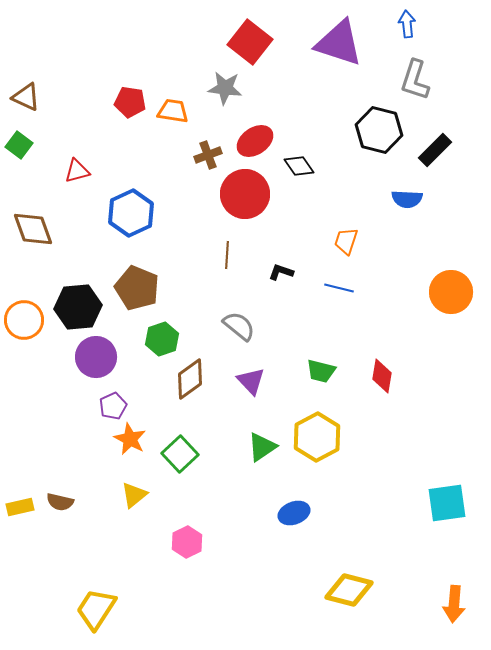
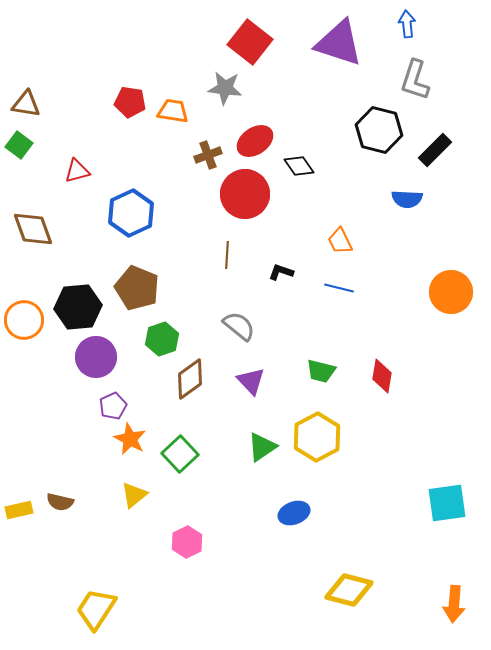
brown triangle at (26, 97): moved 7 px down; rotated 16 degrees counterclockwise
orange trapezoid at (346, 241): moved 6 px left; rotated 44 degrees counterclockwise
yellow rectangle at (20, 507): moved 1 px left, 3 px down
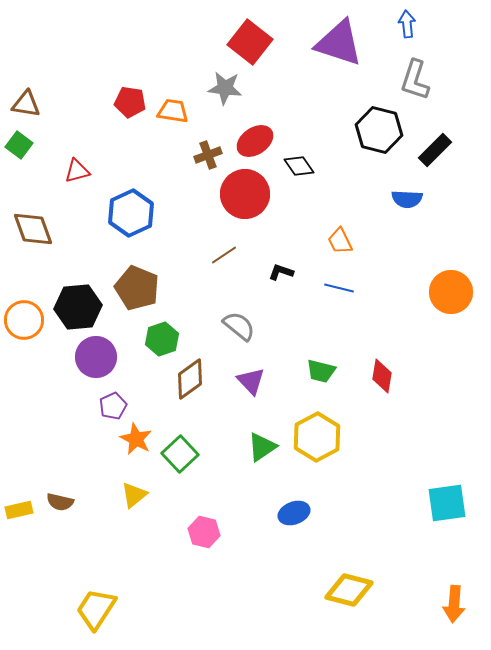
brown line at (227, 255): moved 3 px left; rotated 52 degrees clockwise
orange star at (130, 439): moved 6 px right
pink hexagon at (187, 542): moved 17 px right, 10 px up; rotated 20 degrees counterclockwise
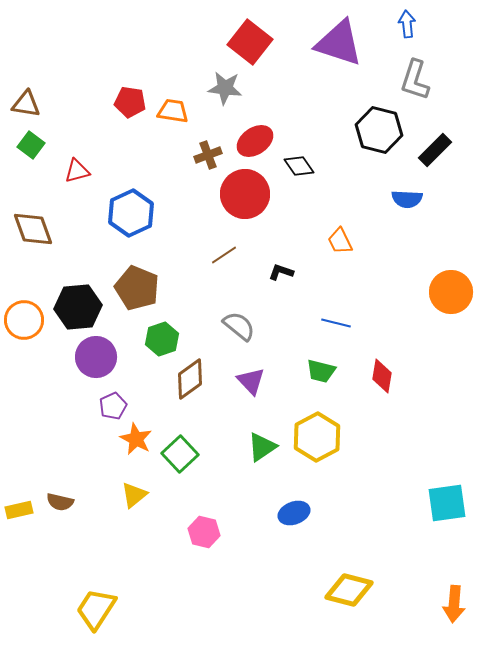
green square at (19, 145): moved 12 px right
blue line at (339, 288): moved 3 px left, 35 px down
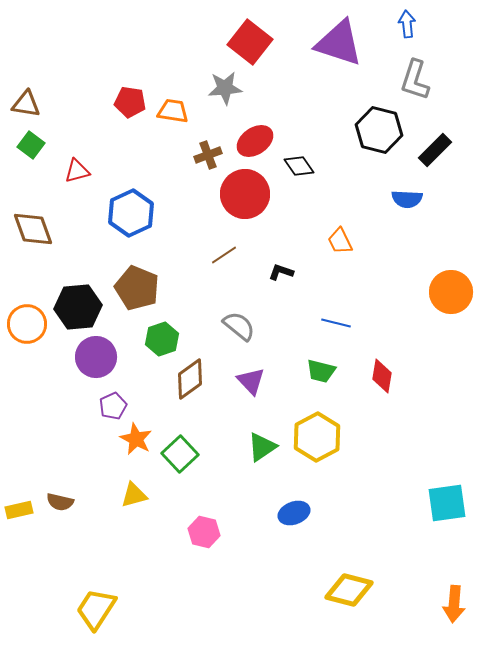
gray star at (225, 88): rotated 12 degrees counterclockwise
orange circle at (24, 320): moved 3 px right, 4 px down
yellow triangle at (134, 495): rotated 24 degrees clockwise
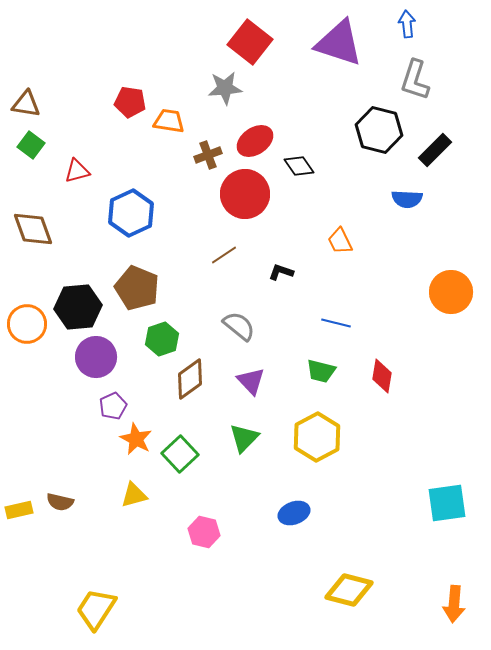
orange trapezoid at (173, 111): moved 4 px left, 10 px down
green triangle at (262, 447): moved 18 px left, 9 px up; rotated 12 degrees counterclockwise
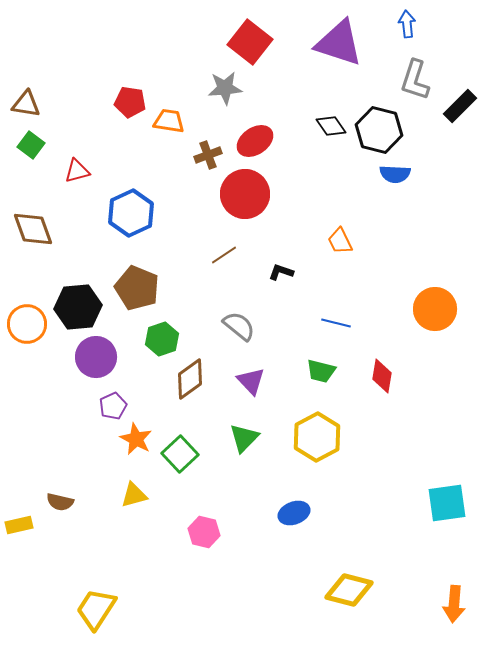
black rectangle at (435, 150): moved 25 px right, 44 px up
black diamond at (299, 166): moved 32 px right, 40 px up
blue semicircle at (407, 199): moved 12 px left, 25 px up
orange circle at (451, 292): moved 16 px left, 17 px down
yellow rectangle at (19, 510): moved 15 px down
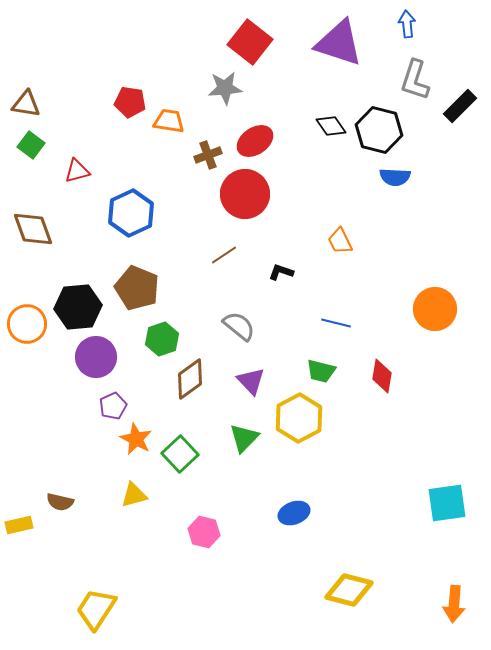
blue semicircle at (395, 174): moved 3 px down
yellow hexagon at (317, 437): moved 18 px left, 19 px up
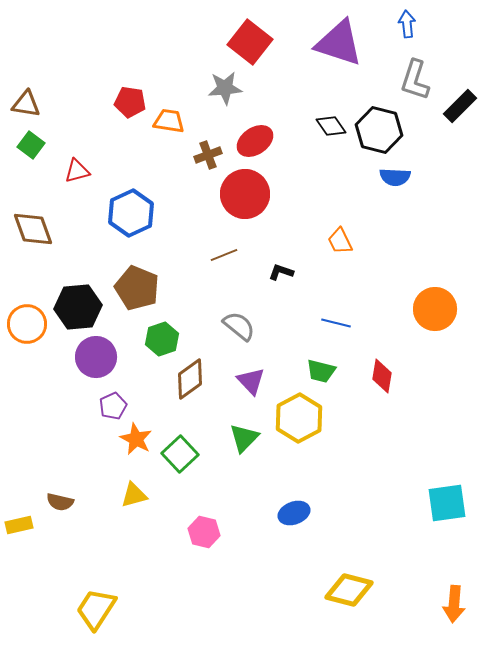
brown line at (224, 255): rotated 12 degrees clockwise
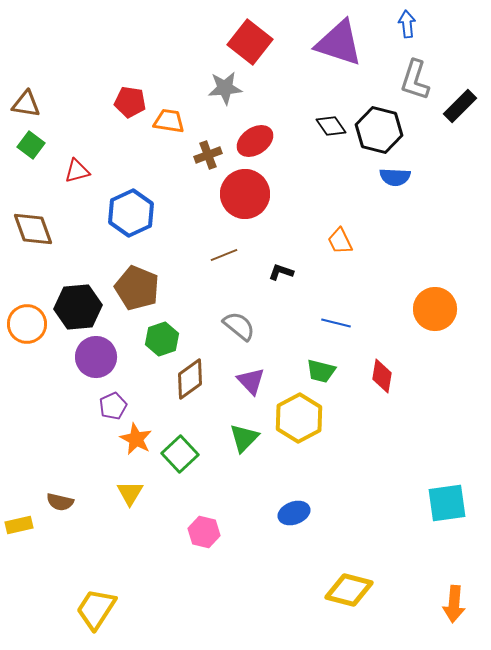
yellow triangle at (134, 495): moved 4 px left, 2 px up; rotated 44 degrees counterclockwise
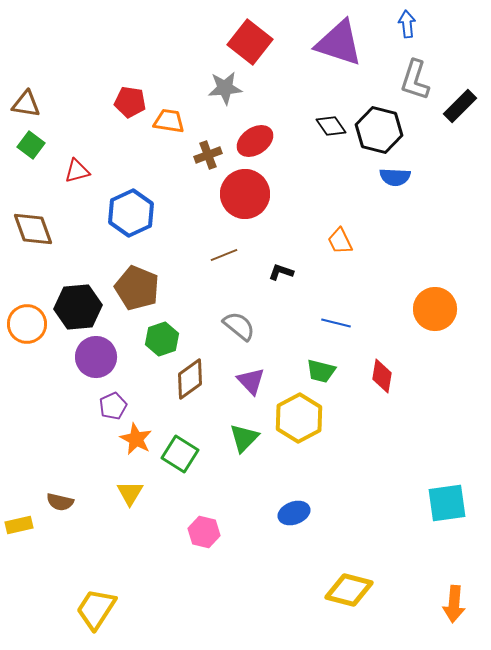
green square at (180, 454): rotated 15 degrees counterclockwise
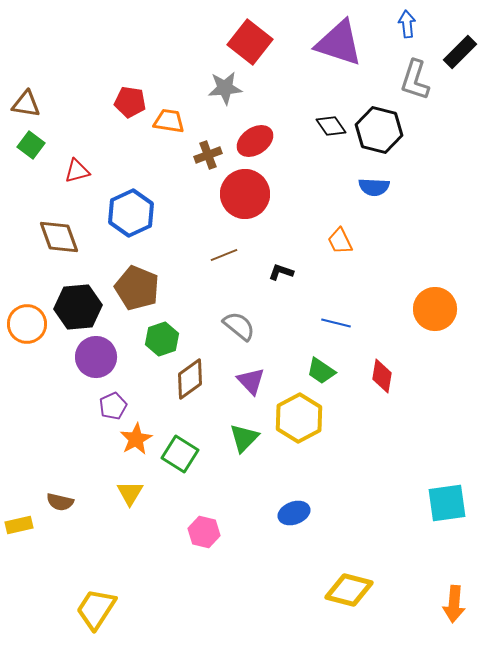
black rectangle at (460, 106): moved 54 px up
blue semicircle at (395, 177): moved 21 px left, 10 px down
brown diamond at (33, 229): moved 26 px right, 8 px down
green trapezoid at (321, 371): rotated 20 degrees clockwise
orange star at (136, 439): rotated 16 degrees clockwise
